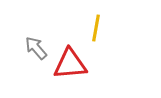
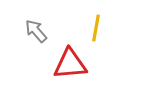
gray arrow: moved 17 px up
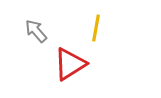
red triangle: rotated 27 degrees counterclockwise
